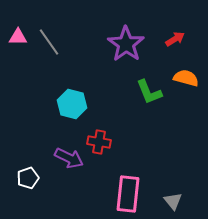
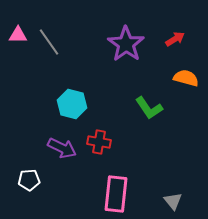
pink triangle: moved 2 px up
green L-shape: moved 16 px down; rotated 12 degrees counterclockwise
purple arrow: moved 7 px left, 10 px up
white pentagon: moved 1 px right, 2 px down; rotated 15 degrees clockwise
pink rectangle: moved 12 px left
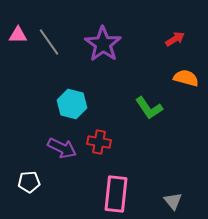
purple star: moved 23 px left
white pentagon: moved 2 px down
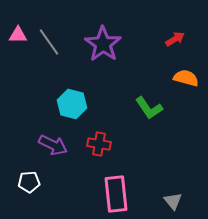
red cross: moved 2 px down
purple arrow: moved 9 px left, 3 px up
pink rectangle: rotated 12 degrees counterclockwise
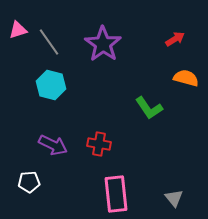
pink triangle: moved 5 px up; rotated 18 degrees counterclockwise
cyan hexagon: moved 21 px left, 19 px up
gray triangle: moved 1 px right, 3 px up
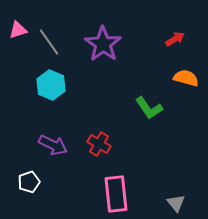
cyan hexagon: rotated 8 degrees clockwise
red cross: rotated 20 degrees clockwise
white pentagon: rotated 15 degrees counterclockwise
gray triangle: moved 2 px right, 5 px down
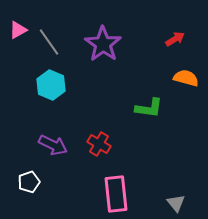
pink triangle: rotated 12 degrees counterclockwise
green L-shape: rotated 48 degrees counterclockwise
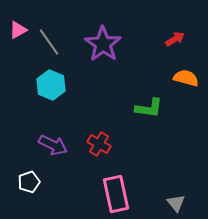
pink rectangle: rotated 6 degrees counterclockwise
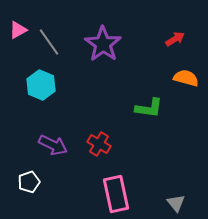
cyan hexagon: moved 10 px left
